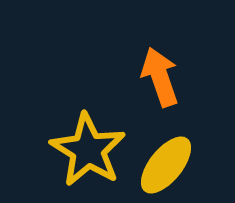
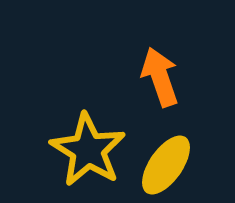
yellow ellipse: rotated 4 degrees counterclockwise
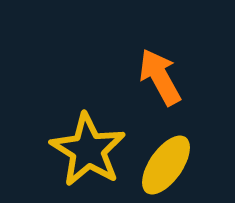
orange arrow: rotated 10 degrees counterclockwise
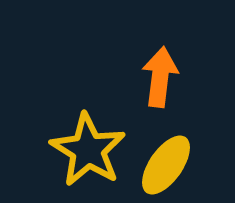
orange arrow: rotated 36 degrees clockwise
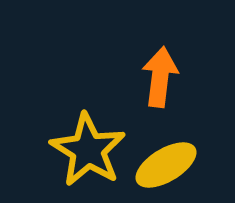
yellow ellipse: rotated 24 degrees clockwise
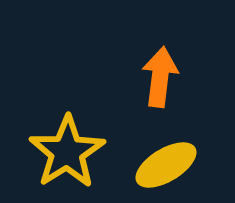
yellow star: moved 21 px left, 2 px down; rotated 8 degrees clockwise
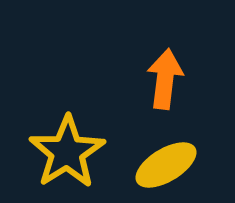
orange arrow: moved 5 px right, 2 px down
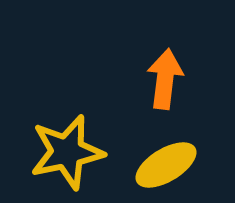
yellow star: rotated 20 degrees clockwise
